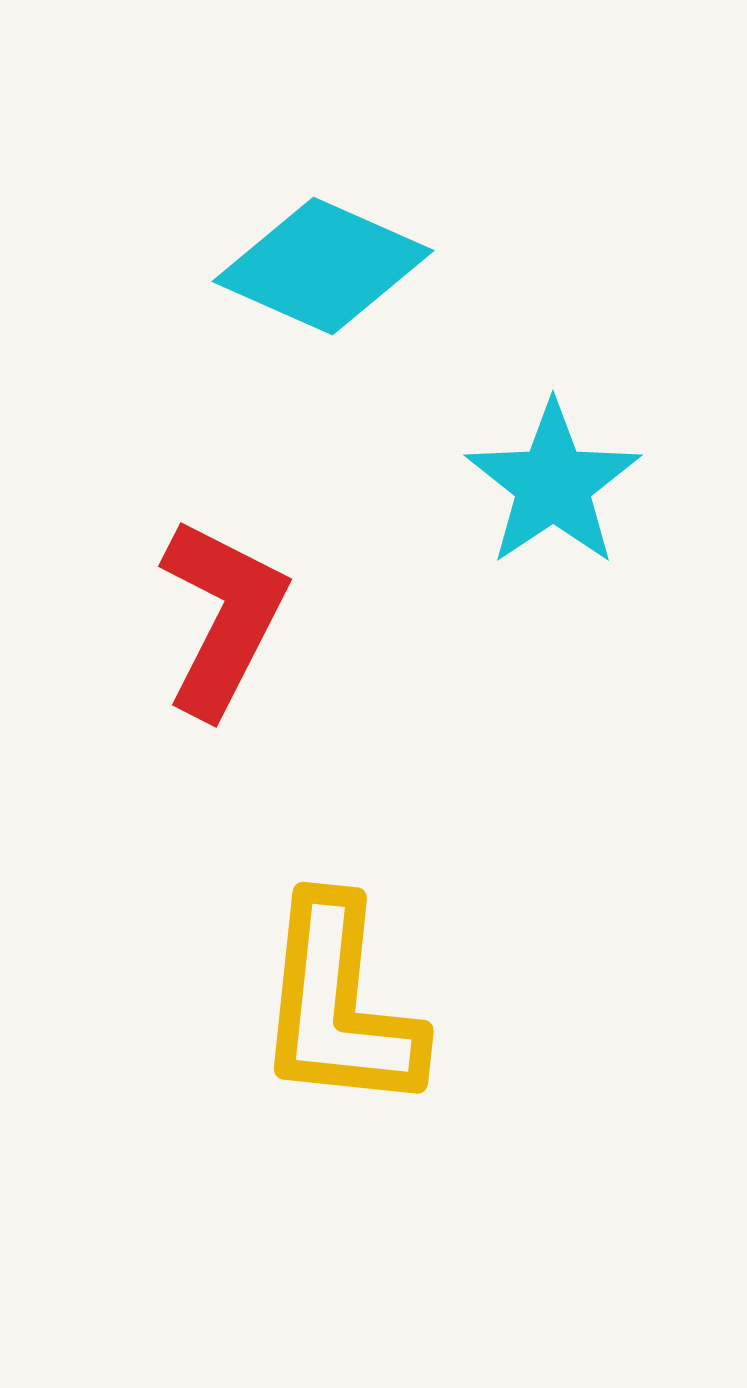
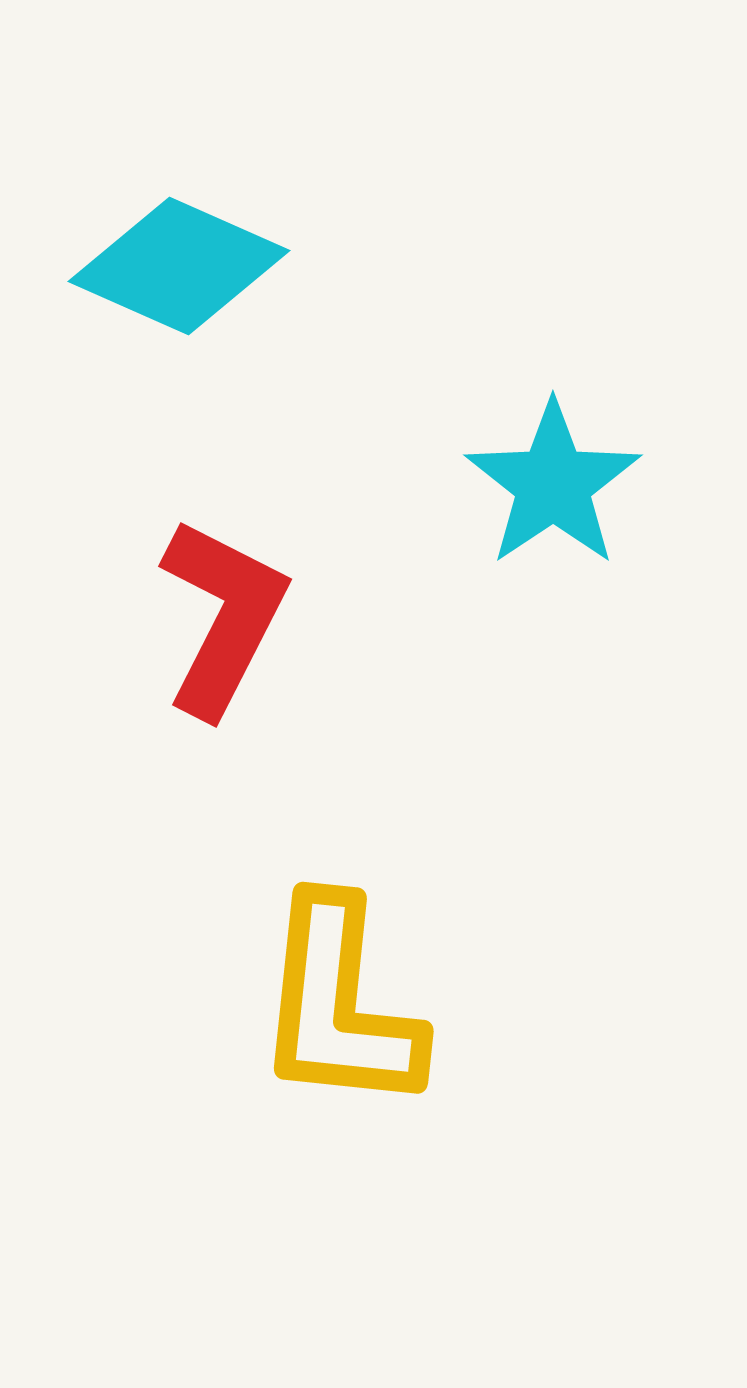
cyan diamond: moved 144 px left
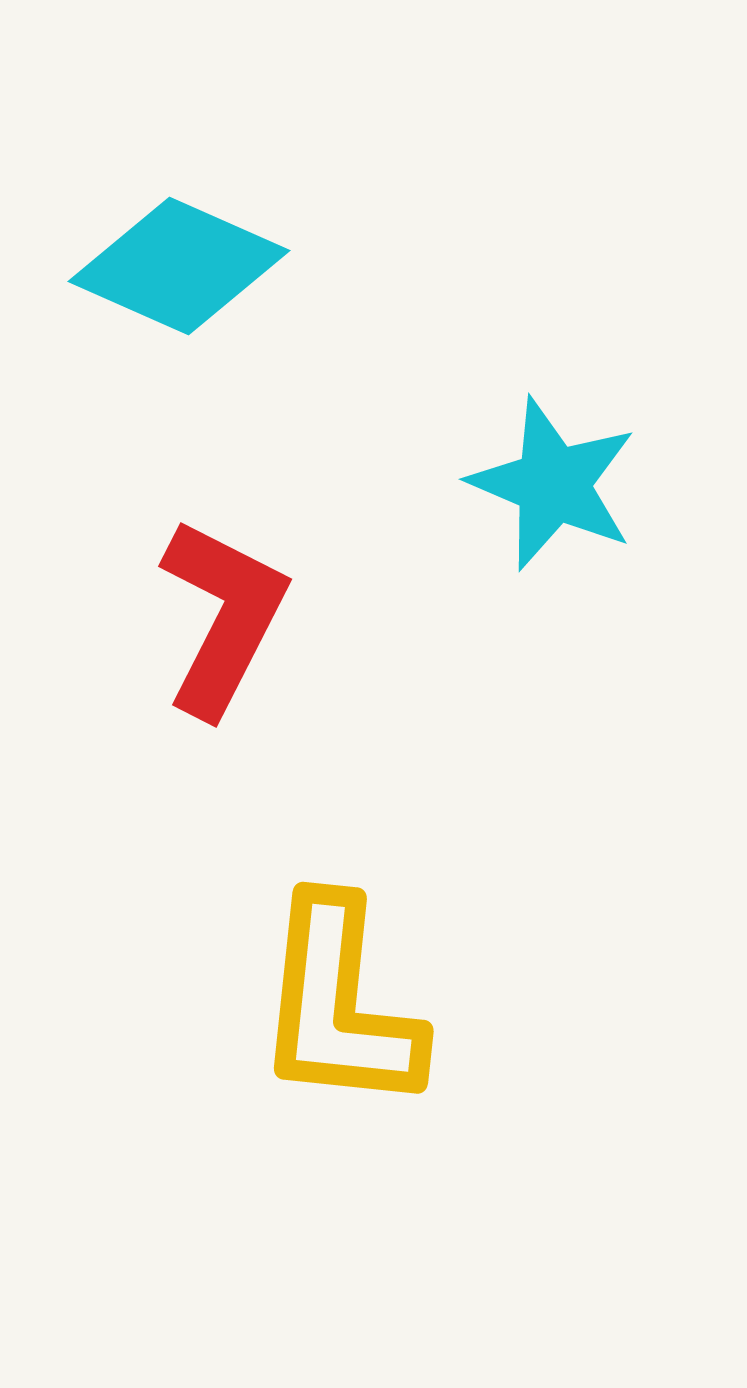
cyan star: rotated 15 degrees counterclockwise
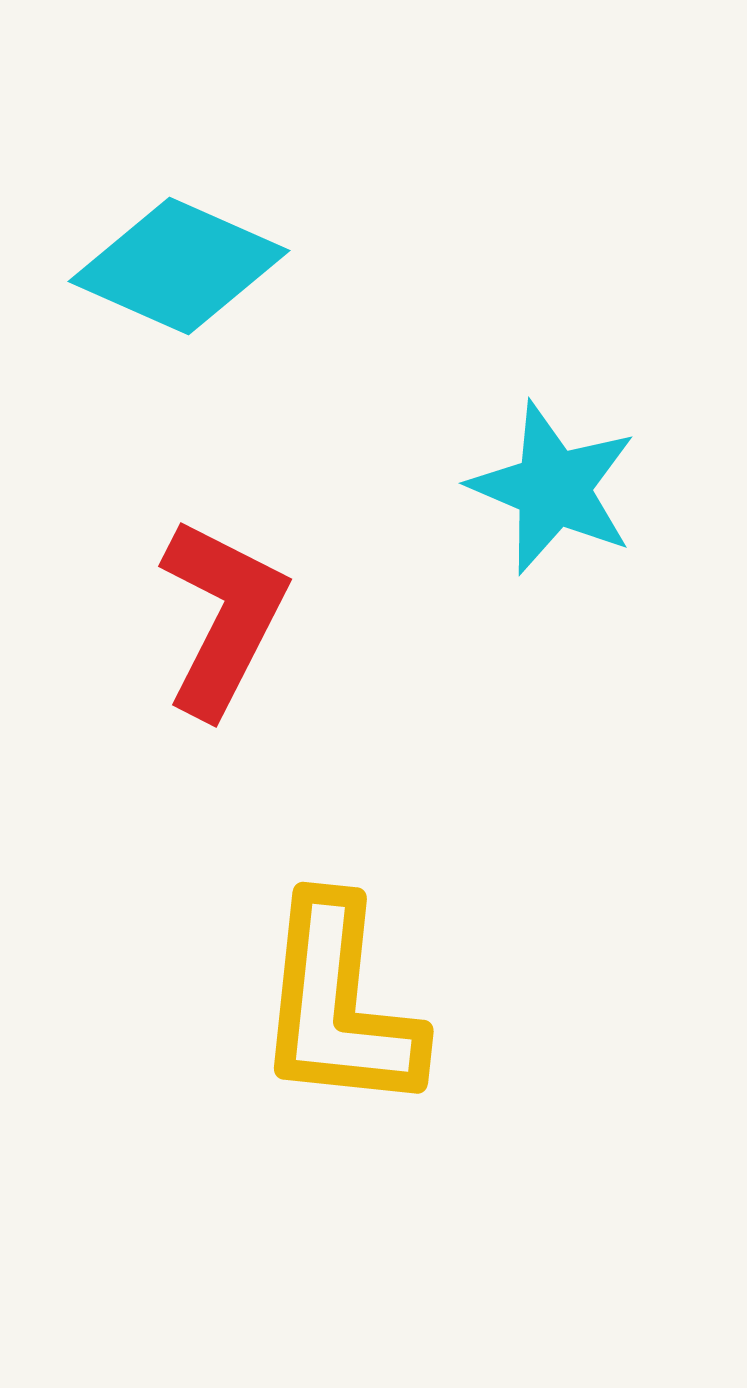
cyan star: moved 4 px down
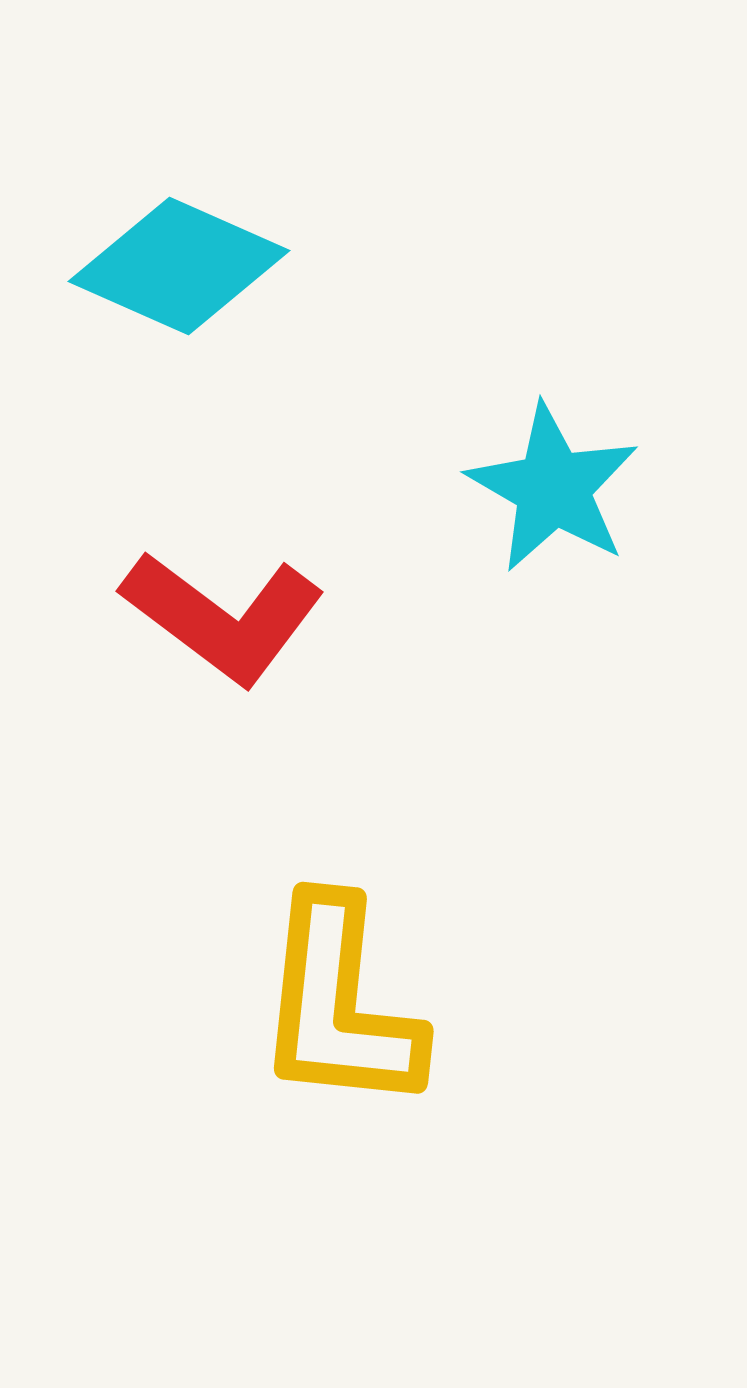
cyan star: rotated 7 degrees clockwise
red L-shape: rotated 100 degrees clockwise
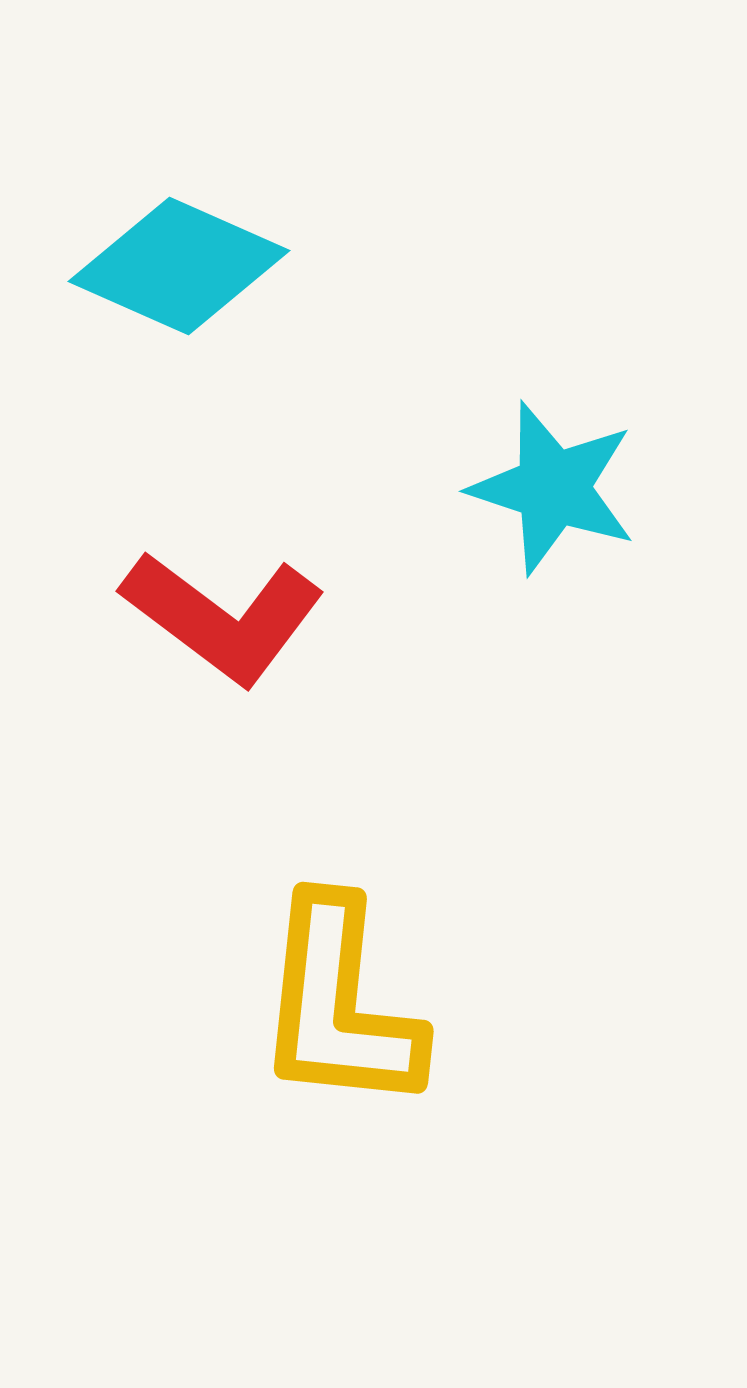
cyan star: rotated 12 degrees counterclockwise
